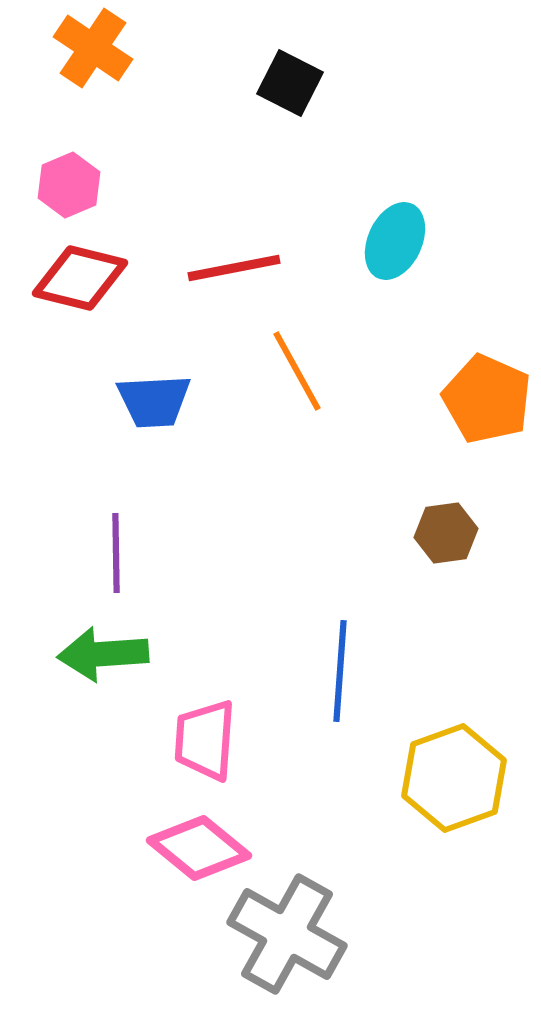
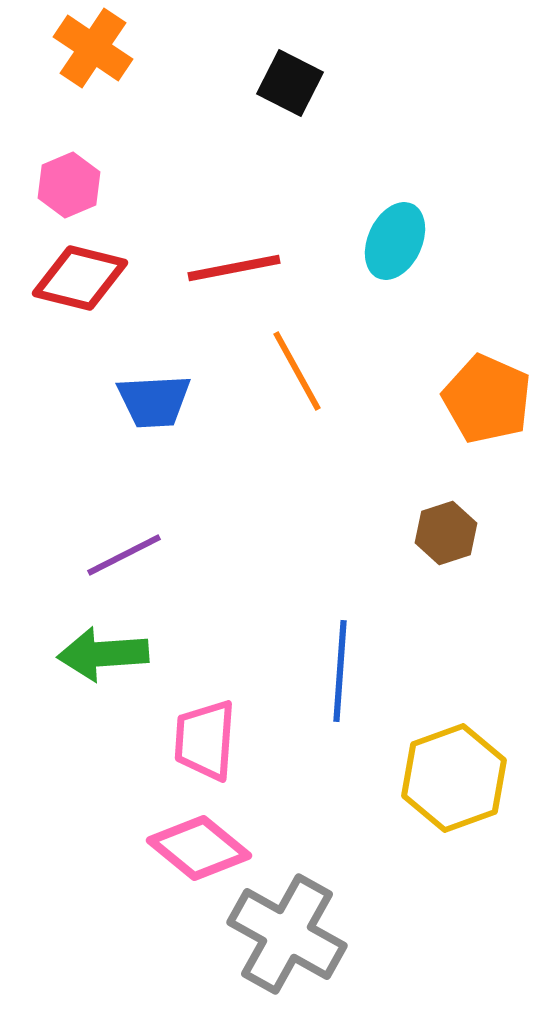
brown hexagon: rotated 10 degrees counterclockwise
purple line: moved 8 px right, 2 px down; rotated 64 degrees clockwise
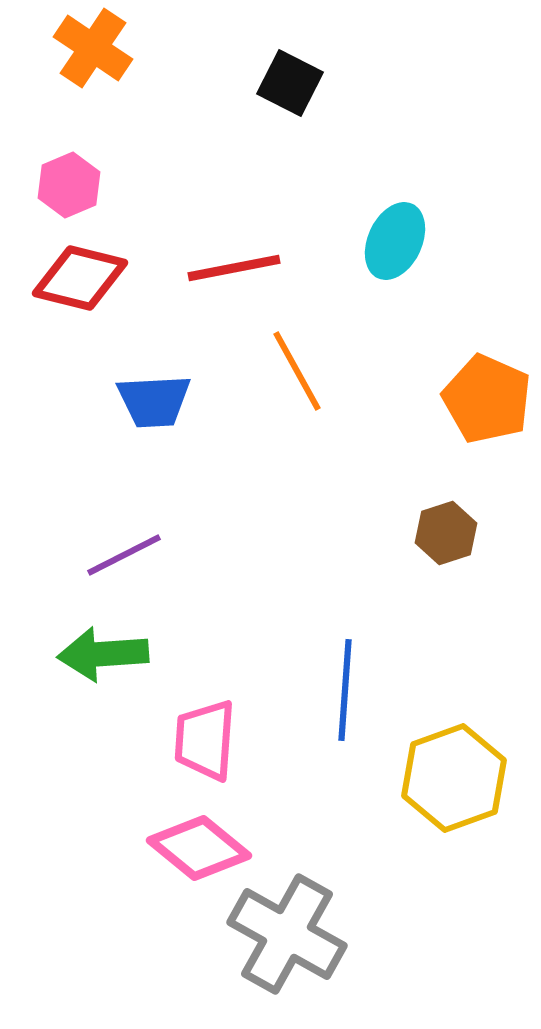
blue line: moved 5 px right, 19 px down
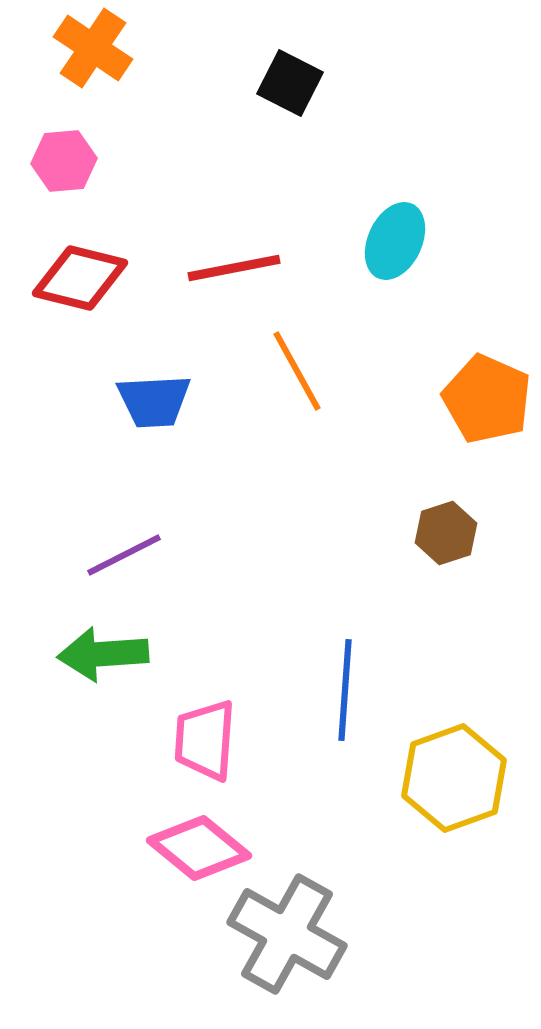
pink hexagon: moved 5 px left, 24 px up; rotated 18 degrees clockwise
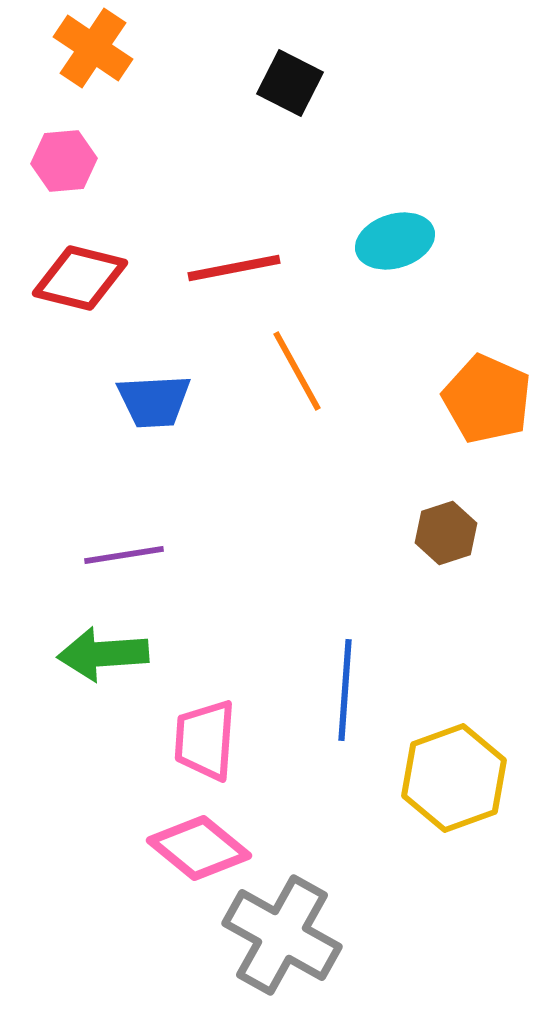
cyan ellipse: rotated 48 degrees clockwise
purple line: rotated 18 degrees clockwise
gray cross: moved 5 px left, 1 px down
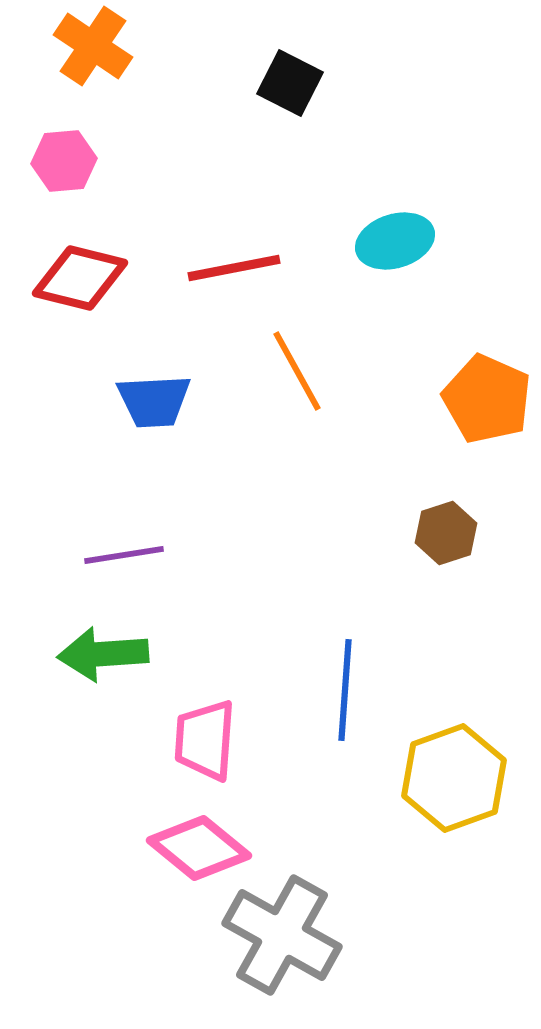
orange cross: moved 2 px up
